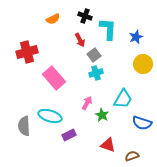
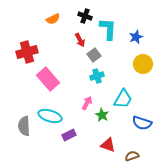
cyan cross: moved 1 px right, 3 px down
pink rectangle: moved 6 px left, 1 px down
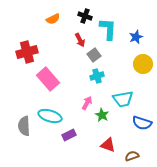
cyan trapezoid: rotated 50 degrees clockwise
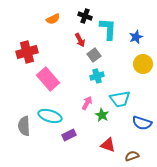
cyan trapezoid: moved 3 px left
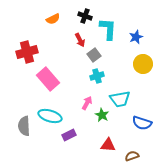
red triangle: rotated 14 degrees counterclockwise
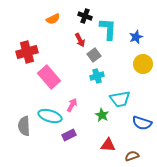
pink rectangle: moved 1 px right, 2 px up
pink arrow: moved 15 px left, 2 px down
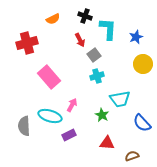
red cross: moved 9 px up
blue semicircle: rotated 30 degrees clockwise
red triangle: moved 1 px left, 2 px up
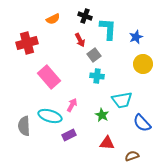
cyan cross: rotated 24 degrees clockwise
cyan trapezoid: moved 2 px right, 1 px down
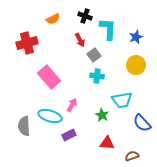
yellow circle: moved 7 px left, 1 px down
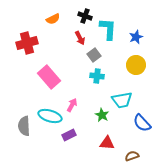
red arrow: moved 2 px up
